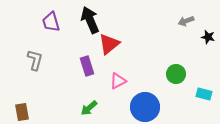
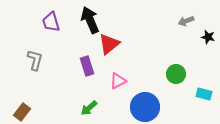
brown rectangle: rotated 48 degrees clockwise
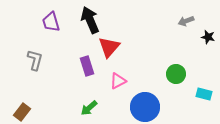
red triangle: moved 3 px down; rotated 10 degrees counterclockwise
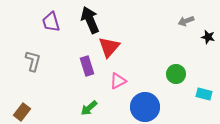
gray L-shape: moved 2 px left, 1 px down
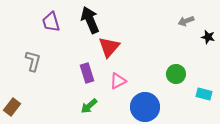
purple rectangle: moved 7 px down
green arrow: moved 2 px up
brown rectangle: moved 10 px left, 5 px up
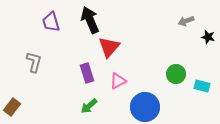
gray L-shape: moved 1 px right, 1 px down
cyan rectangle: moved 2 px left, 8 px up
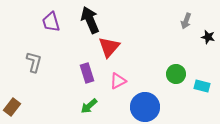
gray arrow: rotated 49 degrees counterclockwise
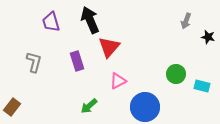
purple rectangle: moved 10 px left, 12 px up
